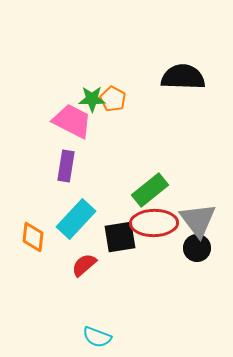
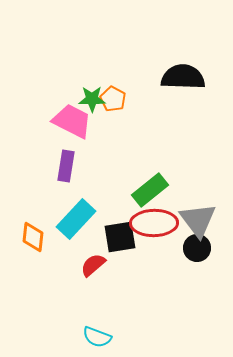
red semicircle: moved 9 px right
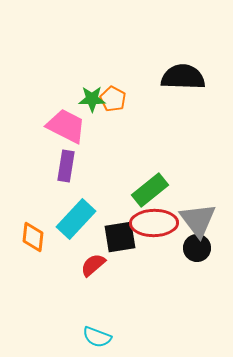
pink trapezoid: moved 6 px left, 5 px down
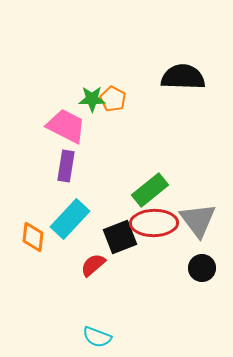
cyan rectangle: moved 6 px left
black square: rotated 12 degrees counterclockwise
black circle: moved 5 px right, 20 px down
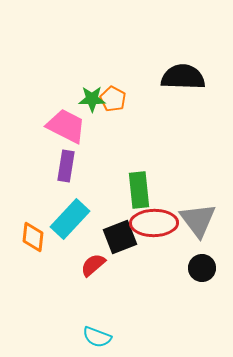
green rectangle: moved 11 px left; rotated 57 degrees counterclockwise
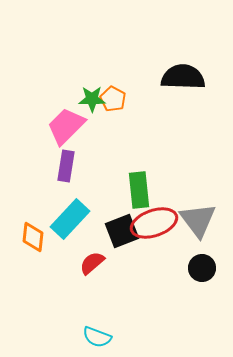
pink trapezoid: rotated 72 degrees counterclockwise
red ellipse: rotated 18 degrees counterclockwise
black square: moved 2 px right, 6 px up
red semicircle: moved 1 px left, 2 px up
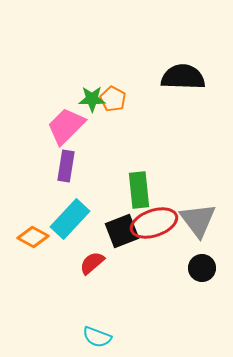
orange diamond: rotated 68 degrees counterclockwise
